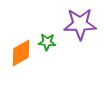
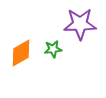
green star: moved 6 px right, 7 px down; rotated 12 degrees counterclockwise
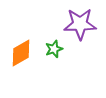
green star: moved 1 px right; rotated 12 degrees counterclockwise
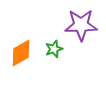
purple star: moved 1 px right, 1 px down
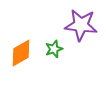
purple star: rotated 8 degrees clockwise
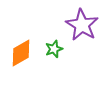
purple star: moved 1 px right; rotated 24 degrees clockwise
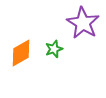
purple star: moved 1 px right, 2 px up
